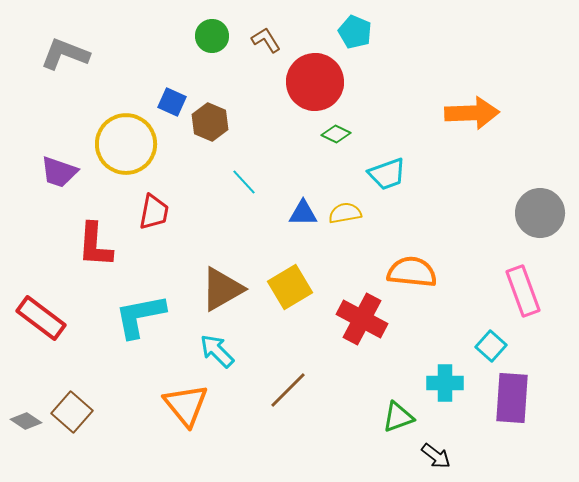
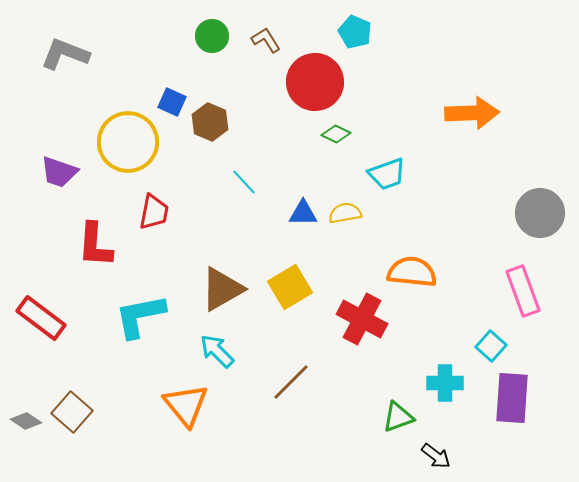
yellow circle: moved 2 px right, 2 px up
brown line: moved 3 px right, 8 px up
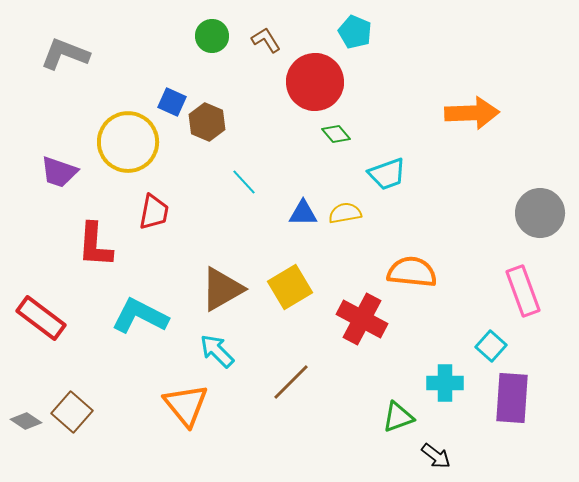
brown hexagon: moved 3 px left
green diamond: rotated 24 degrees clockwise
cyan L-shape: rotated 38 degrees clockwise
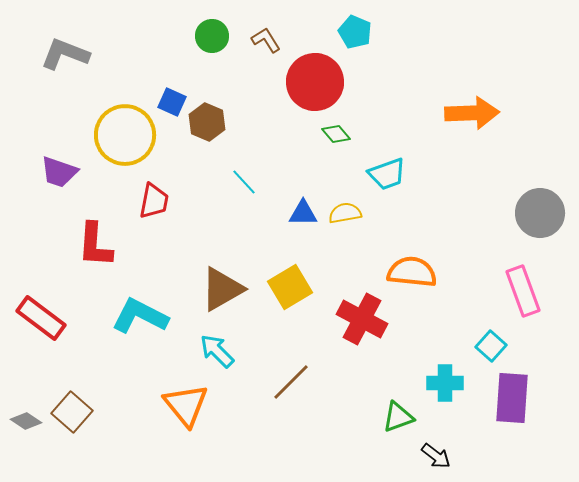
yellow circle: moved 3 px left, 7 px up
red trapezoid: moved 11 px up
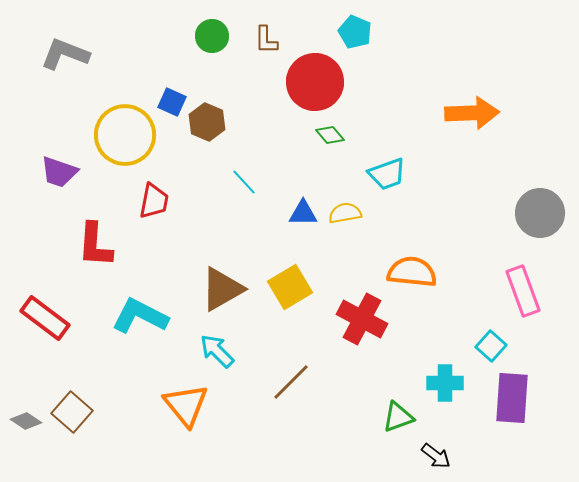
brown L-shape: rotated 148 degrees counterclockwise
green diamond: moved 6 px left, 1 px down
red rectangle: moved 4 px right
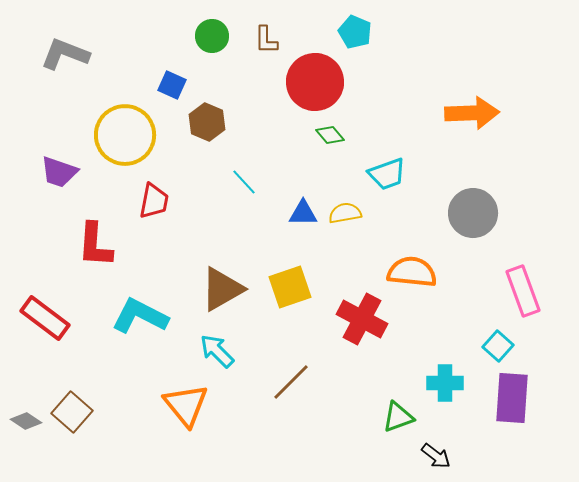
blue square: moved 17 px up
gray circle: moved 67 px left
yellow square: rotated 12 degrees clockwise
cyan square: moved 7 px right
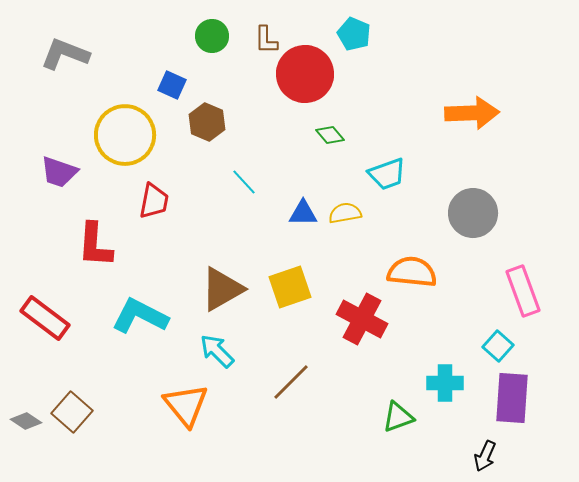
cyan pentagon: moved 1 px left, 2 px down
red circle: moved 10 px left, 8 px up
black arrow: moved 49 px right; rotated 76 degrees clockwise
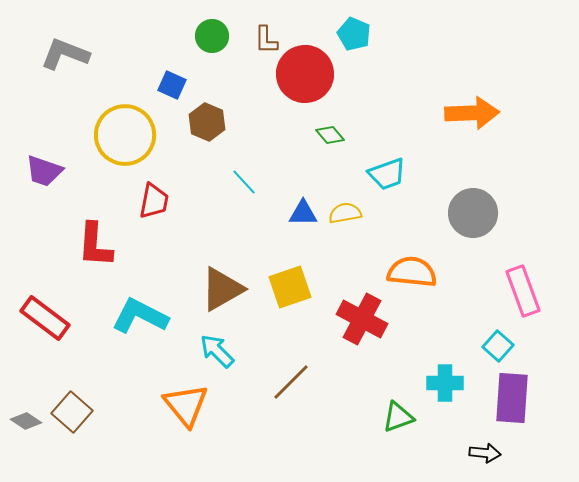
purple trapezoid: moved 15 px left, 1 px up
black arrow: moved 3 px up; rotated 108 degrees counterclockwise
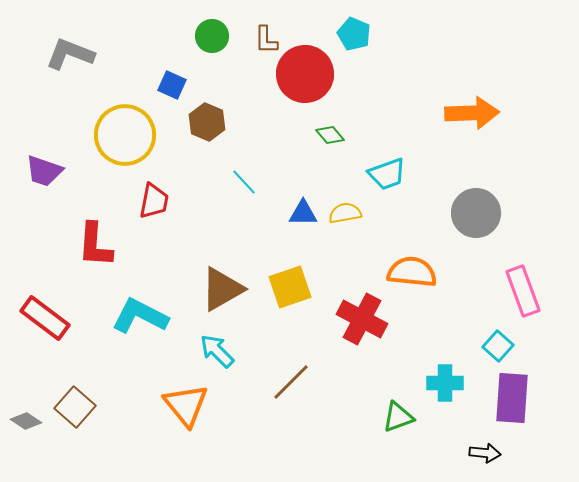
gray L-shape: moved 5 px right
gray circle: moved 3 px right
brown square: moved 3 px right, 5 px up
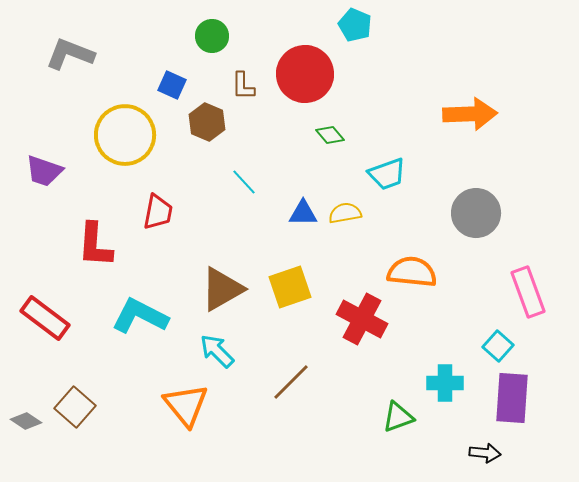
cyan pentagon: moved 1 px right, 9 px up
brown L-shape: moved 23 px left, 46 px down
orange arrow: moved 2 px left, 1 px down
red trapezoid: moved 4 px right, 11 px down
pink rectangle: moved 5 px right, 1 px down
